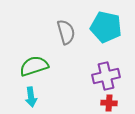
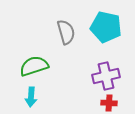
cyan arrow: rotated 12 degrees clockwise
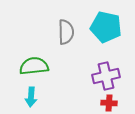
gray semicircle: rotated 15 degrees clockwise
green semicircle: rotated 12 degrees clockwise
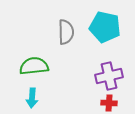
cyan pentagon: moved 1 px left
purple cross: moved 3 px right
cyan arrow: moved 1 px right, 1 px down
